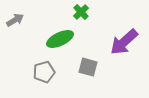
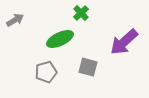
green cross: moved 1 px down
gray pentagon: moved 2 px right
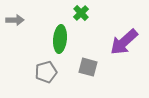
gray arrow: rotated 30 degrees clockwise
green ellipse: rotated 60 degrees counterclockwise
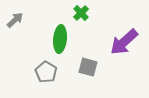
gray arrow: rotated 42 degrees counterclockwise
gray pentagon: rotated 25 degrees counterclockwise
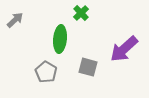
purple arrow: moved 7 px down
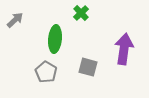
green ellipse: moved 5 px left
purple arrow: rotated 140 degrees clockwise
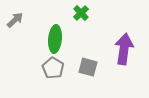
gray pentagon: moved 7 px right, 4 px up
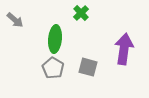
gray arrow: rotated 84 degrees clockwise
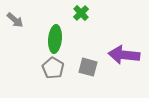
purple arrow: moved 6 px down; rotated 92 degrees counterclockwise
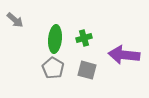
green cross: moved 3 px right, 25 px down; rotated 28 degrees clockwise
gray square: moved 1 px left, 3 px down
